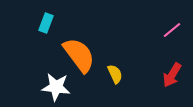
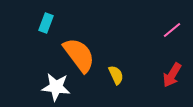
yellow semicircle: moved 1 px right, 1 px down
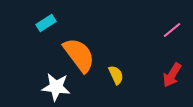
cyan rectangle: rotated 36 degrees clockwise
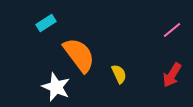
yellow semicircle: moved 3 px right, 1 px up
white star: rotated 16 degrees clockwise
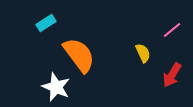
yellow semicircle: moved 24 px right, 21 px up
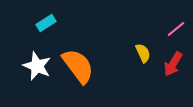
pink line: moved 4 px right, 1 px up
orange semicircle: moved 1 px left, 11 px down
red arrow: moved 1 px right, 11 px up
white star: moved 19 px left, 21 px up
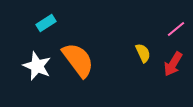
orange semicircle: moved 6 px up
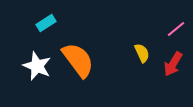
yellow semicircle: moved 1 px left
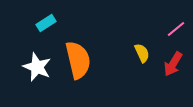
orange semicircle: rotated 24 degrees clockwise
white star: moved 1 px down
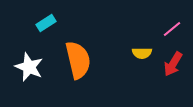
pink line: moved 4 px left
yellow semicircle: rotated 114 degrees clockwise
white star: moved 8 px left
